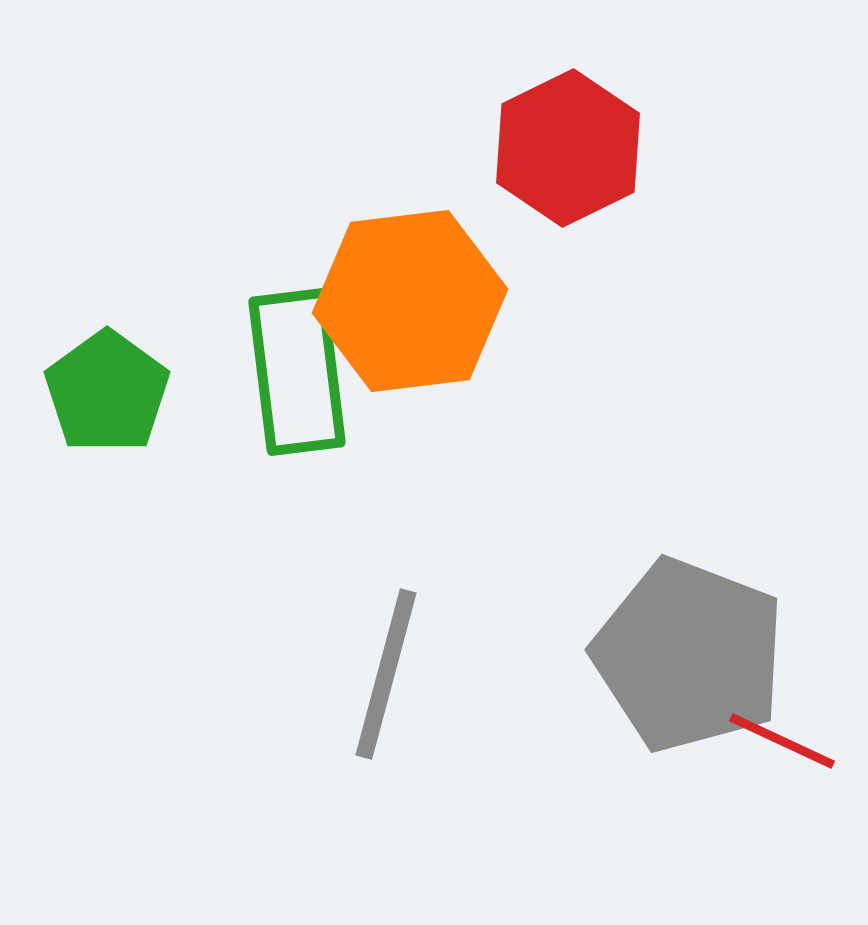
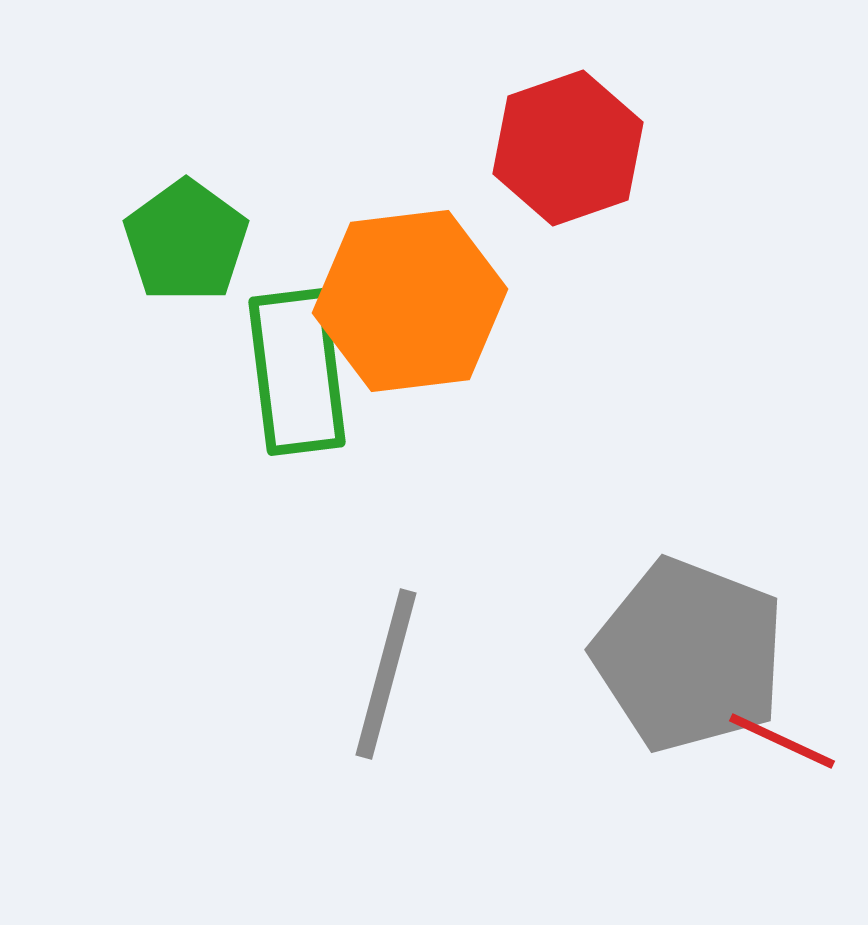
red hexagon: rotated 7 degrees clockwise
green pentagon: moved 79 px right, 151 px up
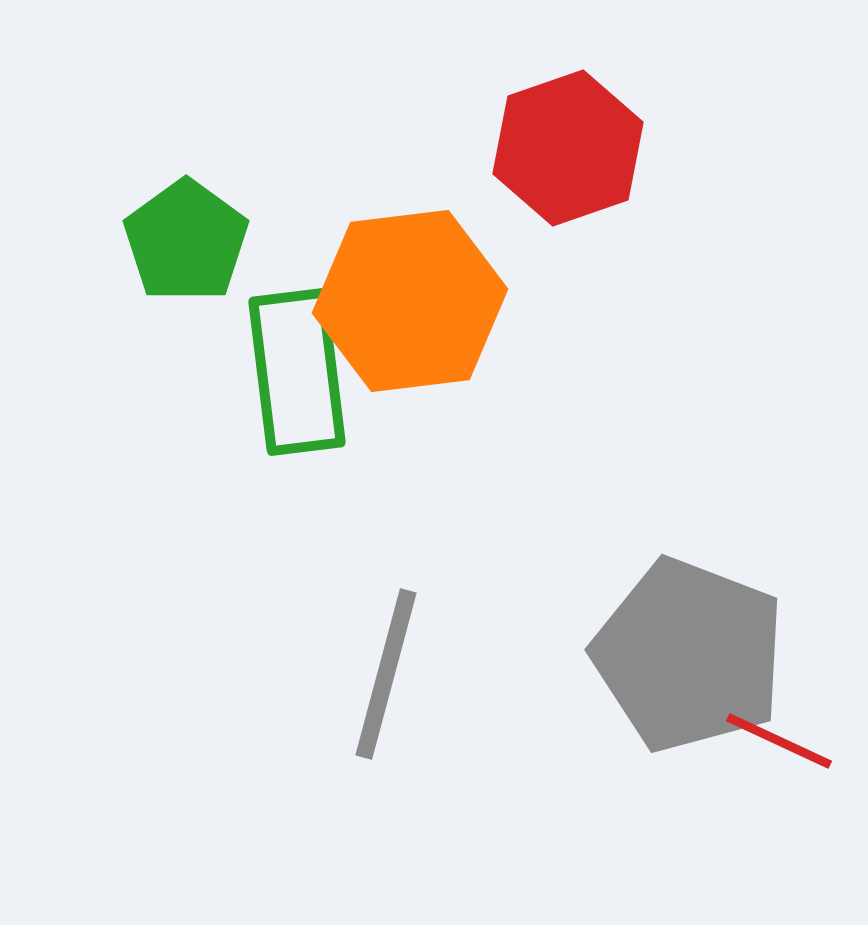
red line: moved 3 px left
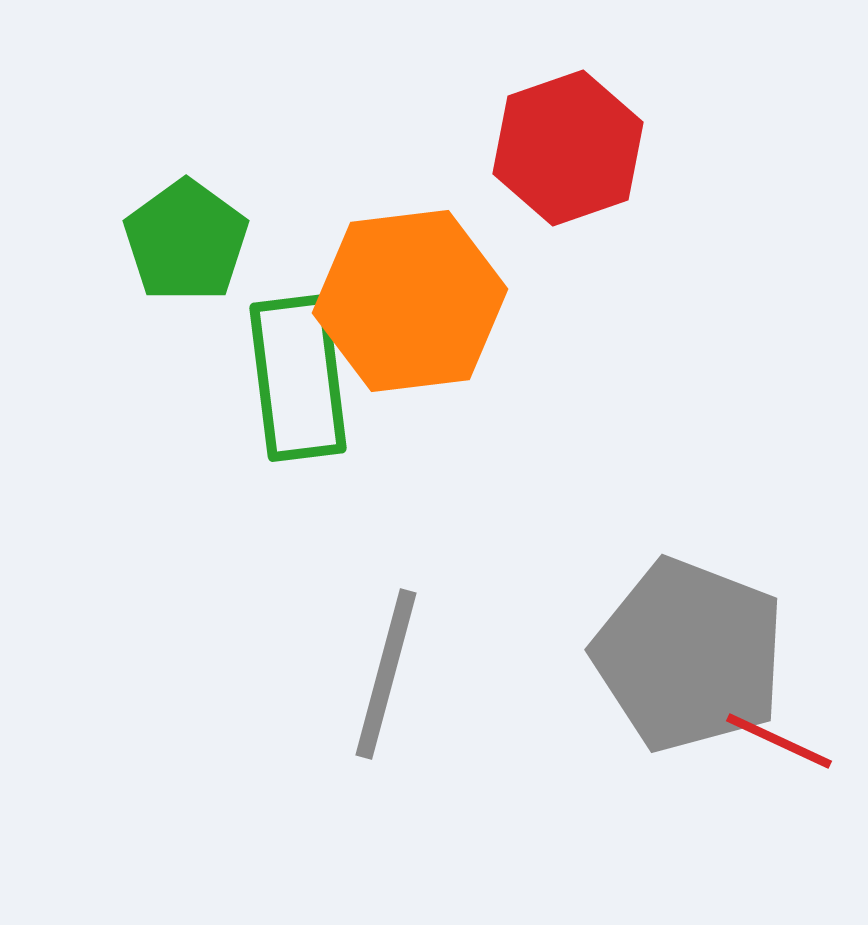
green rectangle: moved 1 px right, 6 px down
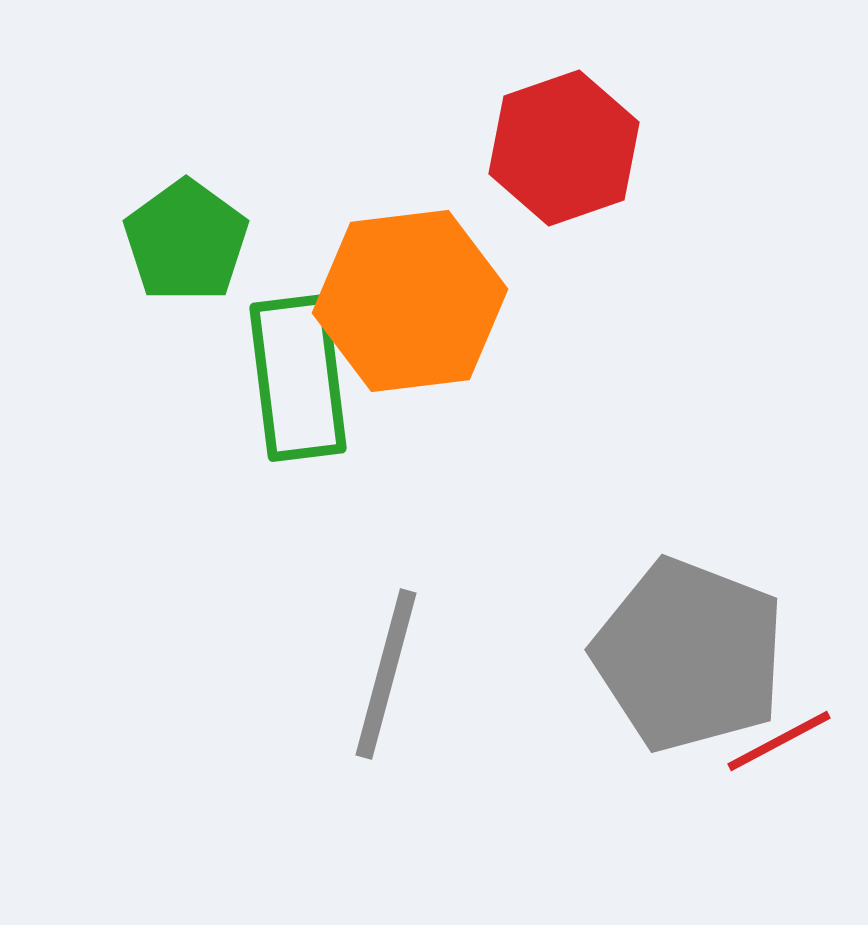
red hexagon: moved 4 px left
red line: rotated 53 degrees counterclockwise
